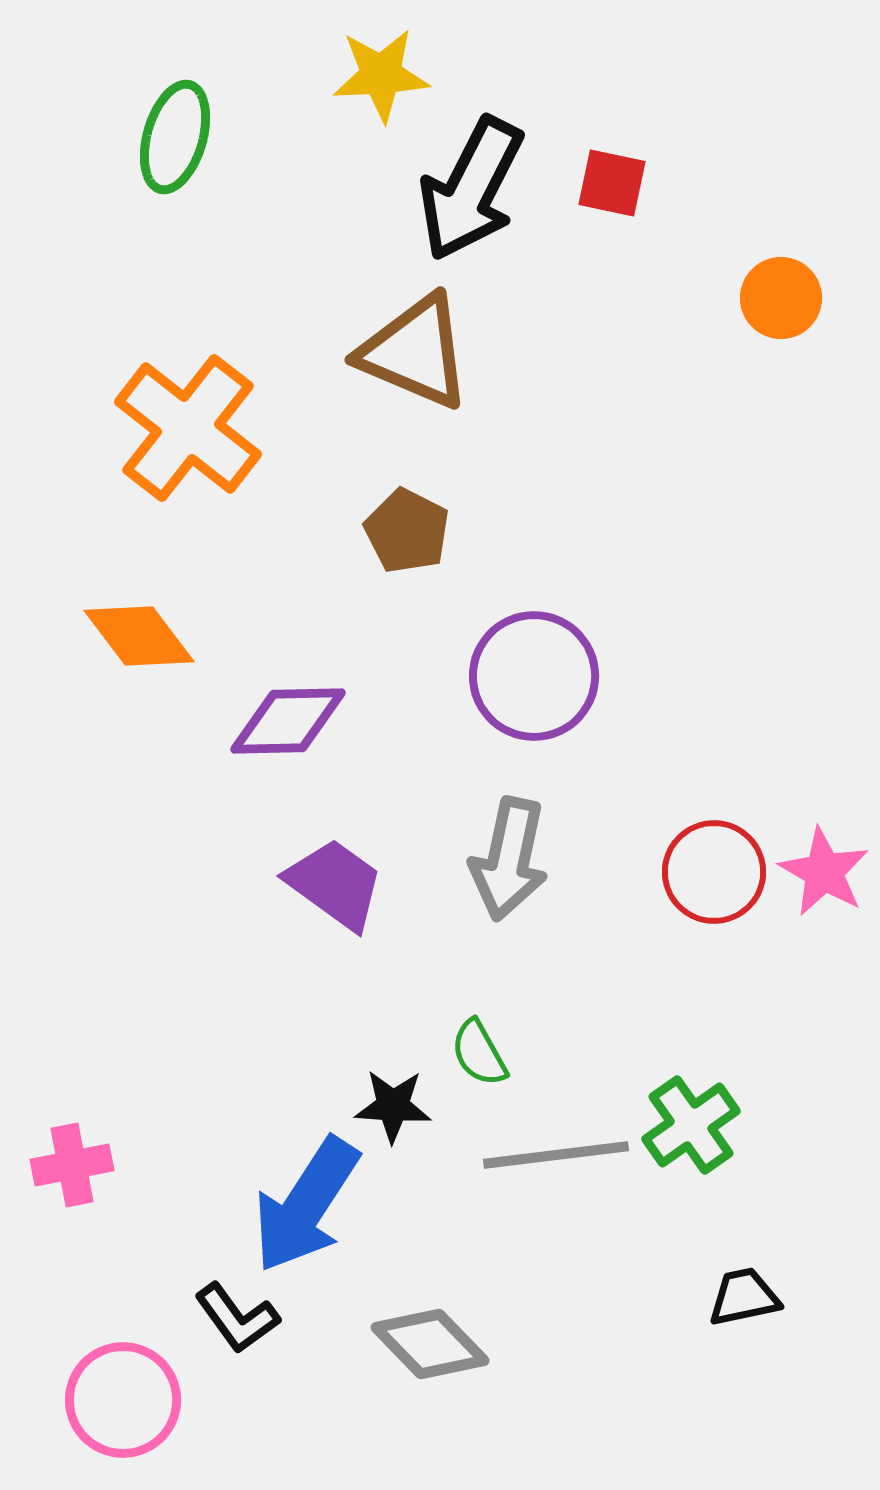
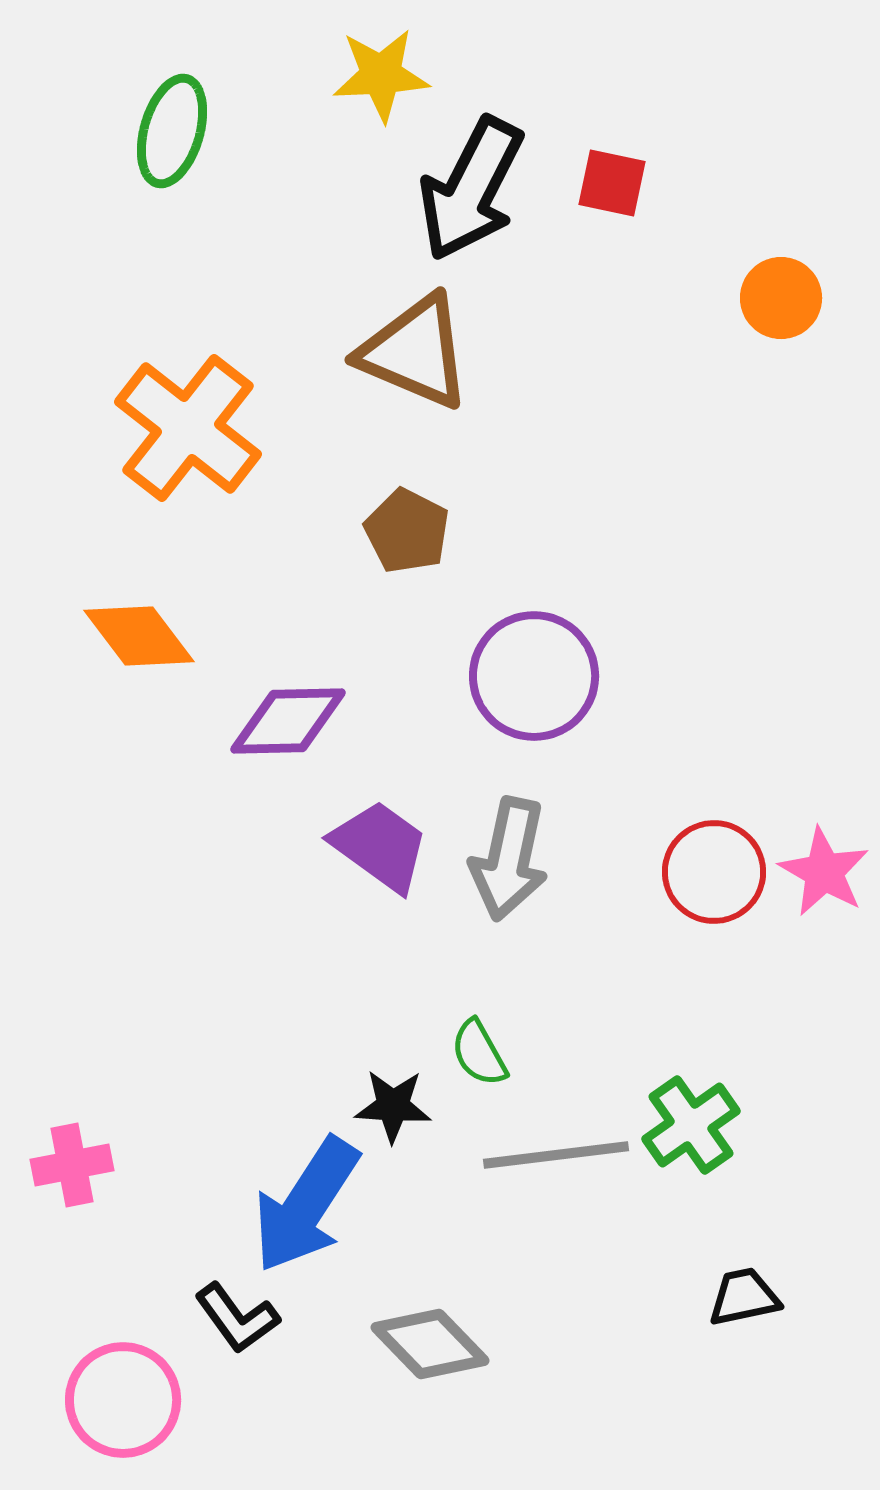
green ellipse: moved 3 px left, 6 px up
purple trapezoid: moved 45 px right, 38 px up
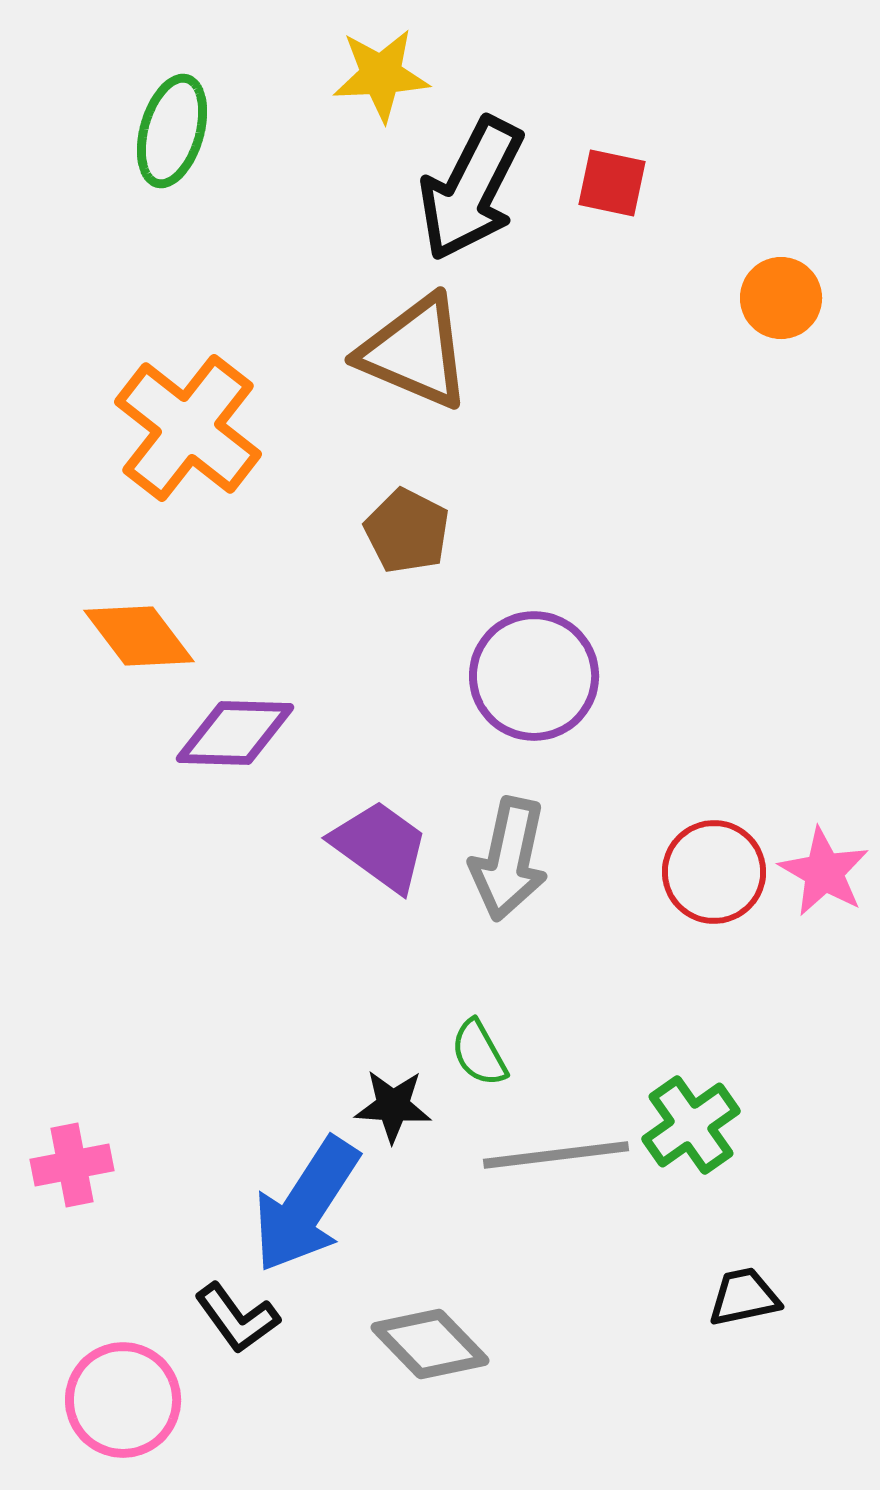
purple diamond: moved 53 px left, 12 px down; rotated 3 degrees clockwise
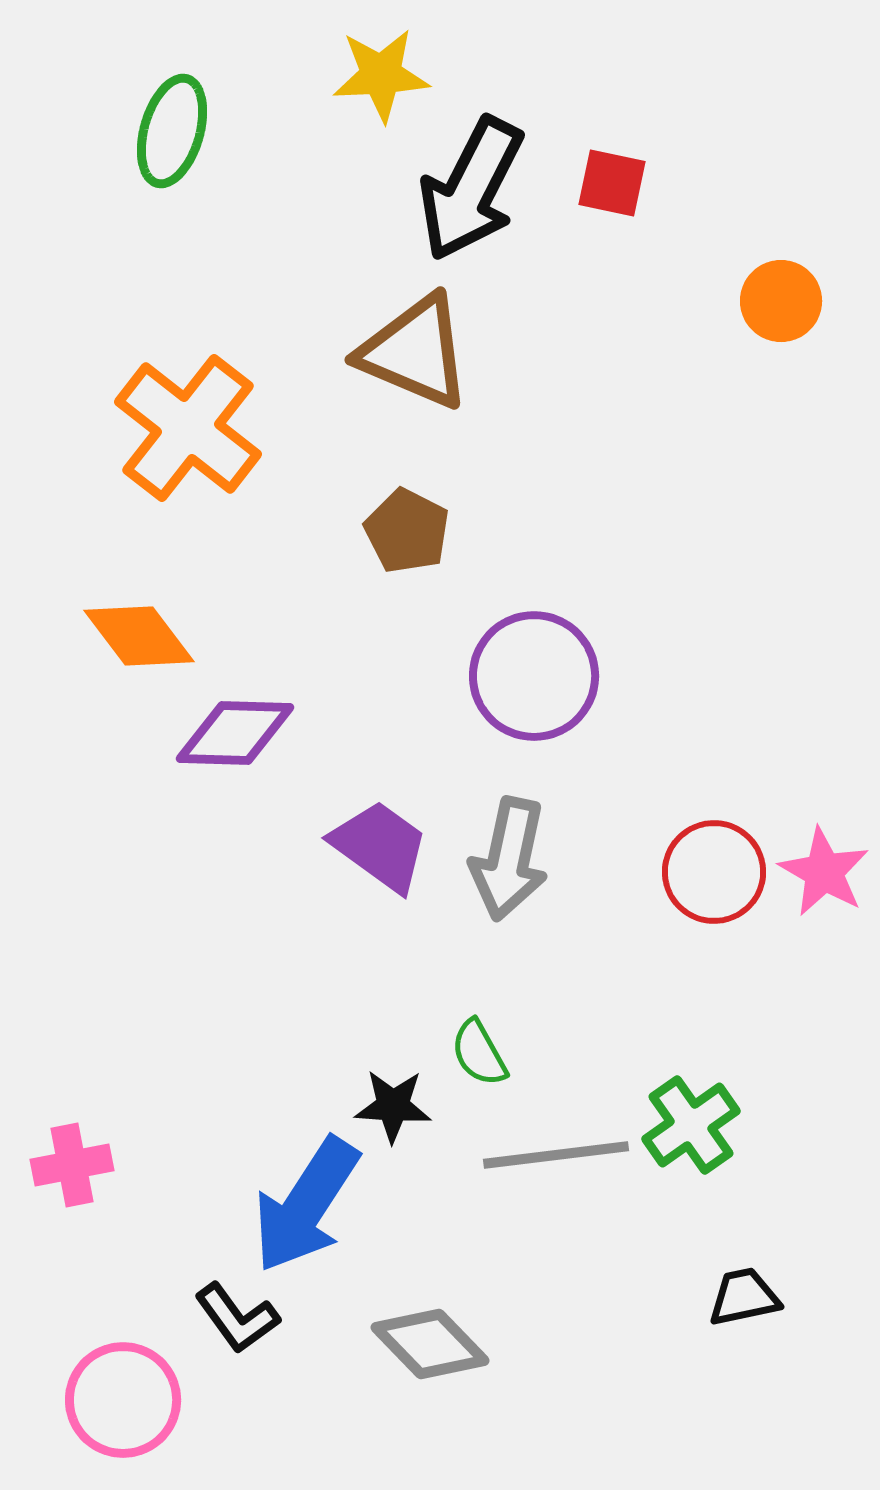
orange circle: moved 3 px down
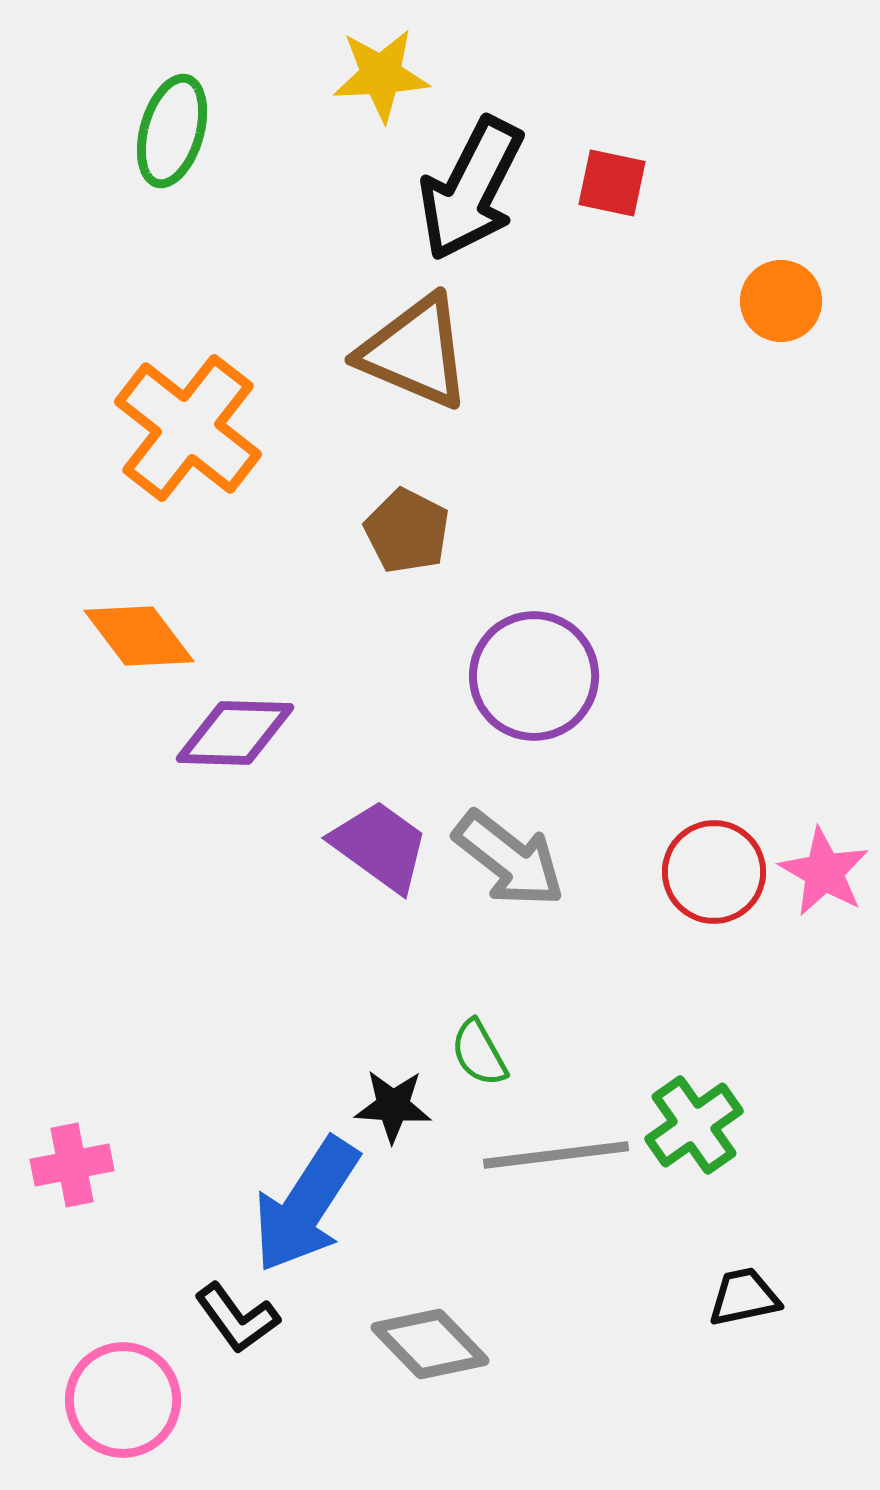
gray arrow: rotated 64 degrees counterclockwise
green cross: moved 3 px right
